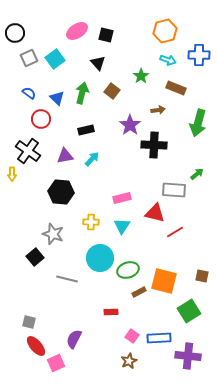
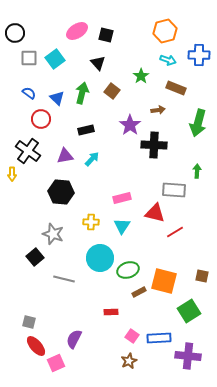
gray square at (29, 58): rotated 24 degrees clockwise
green arrow at (197, 174): moved 3 px up; rotated 48 degrees counterclockwise
gray line at (67, 279): moved 3 px left
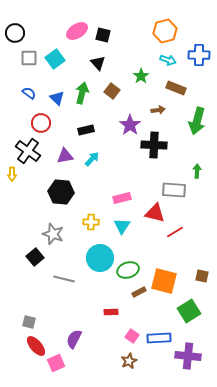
black square at (106, 35): moved 3 px left
red circle at (41, 119): moved 4 px down
green arrow at (198, 123): moved 1 px left, 2 px up
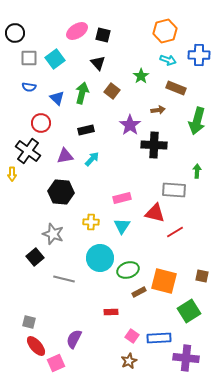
blue semicircle at (29, 93): moved 6 px up; rotated 152 degrees clockwise
purple cross at (188, 356): moved 2 px left, 2 px down
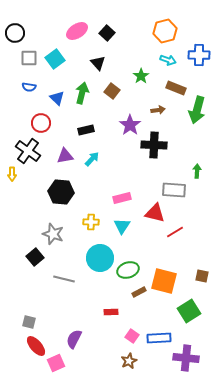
black square at (103, 35): moved 4 px right, 2 px up; rotated 28 degrees clockwise
green arrow at (197, 121): moved 11 px up
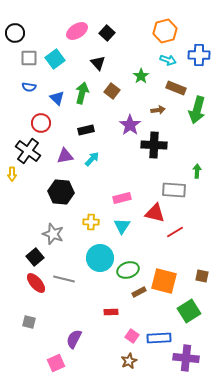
red ellipse at (36, 346): moved 63 px up
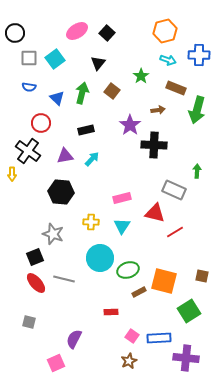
black triangle at (98, 63): rotated 21 degrees clockwise
gray rectangle at (174, 190): rotated 20 degrees clockwise
black square at (35, 257): rotated 18 degrees clockwise
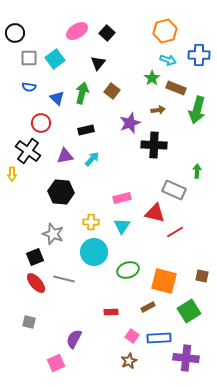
green star at (141, 76): moved 11 px right, 2 px down
purple star at (130, 125): moved 2 px up; rotated 15 degrees clockwise
cyan circle at (100, 258): moved 6 px left, 6 px up
brown rectangle at (139, 292): moved 9 px right, 15 px down
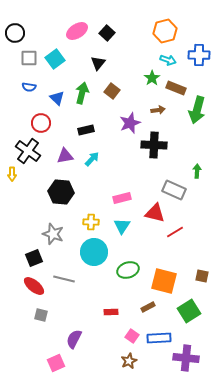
black square at (35, 257): moved 1 px left, 1 px down
red ellipse at (36, 283): moved 2 px left, 3 px down; rotated 10 degrees counterclockwise
gray square at (29, 322): moved 12 px right, 7 px up
